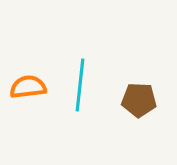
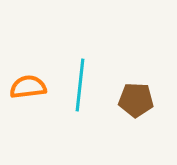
brown pentagon: moved 3 px left
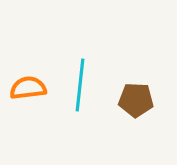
orange semicircle: moved 1 px down
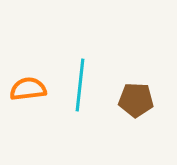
orange semicircle: moved 1 px down
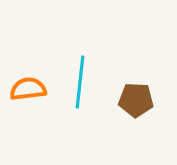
cyan line: moved 3 px up
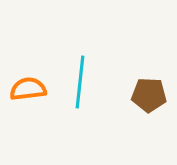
brown pentagon: moved 13 px right, 5 px up
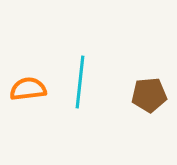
brown pentagon: rotated 8 degrees counterclockwise
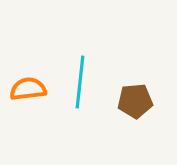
brown pentagon: moved 14 px left, 6 px down
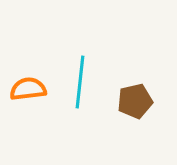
brown pentagon: rotated 8 degrees counterclockwise
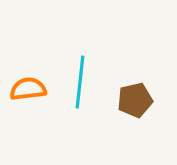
brown pentagon: moved 1 px up
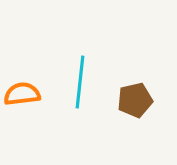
orange semicircle: moved 6 px left, 5 px down
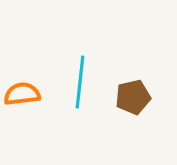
brown pentagon: moved 2 px left, 3 px up
